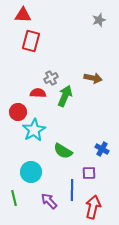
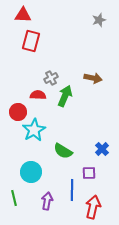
red semicircle: moved 2 px down
blue cross: rotated 16 degrees clockwise
purple arrow: moved 2 px left; rotated 54 degrees clockwise
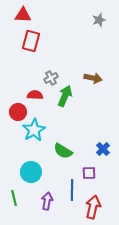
red semicircle: moved 3 px left
blue cross: moved 1 px right
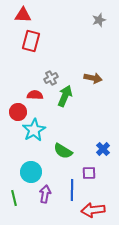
purple arrow: moved 2 px left, 7 px up
red arrow: moved 3 px down; rotated 110 degrees counterclockwise
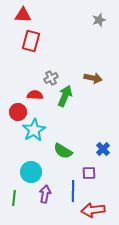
blue line: moved 1 px right, 1 px down
green line: rotated 21 degrees clockwise
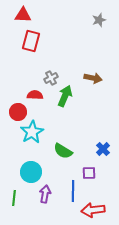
cyan star: moved 2 px left, 2 px down
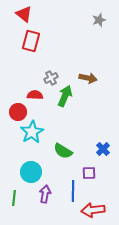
red triangle: moved 1 px right, 1 px up; rotated 36 degrees clockwise
brown arrow: moved 5 px left
